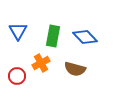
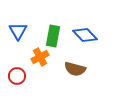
blue diamond: moved 2 px up
orange cross: moved 1 px left, 6 px up
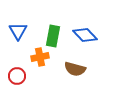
orange cross: rotated 18 degrees clockwise
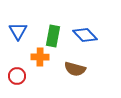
orange cross: rotated 12 degrees clockwise
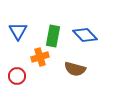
orange cross: rotated 18 degrees counterclockwise
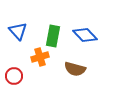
blue triangle: rotated 12 degrees counterclockwise
red circle: moved 3 px left
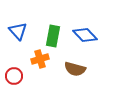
orange cross: moved 2 px down
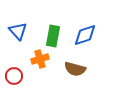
blue diamond: rotated 65 degrees counterclockwise
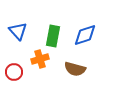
red circle: moved 4 px up
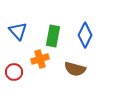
blue diamond: rotated 45 degrees counterclockwise
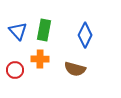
green rectangle: moved 9 px left, 6 px up
orange cross: rotated 18 degrees clockwise
red circle: moved 1 px right, 2 px up
